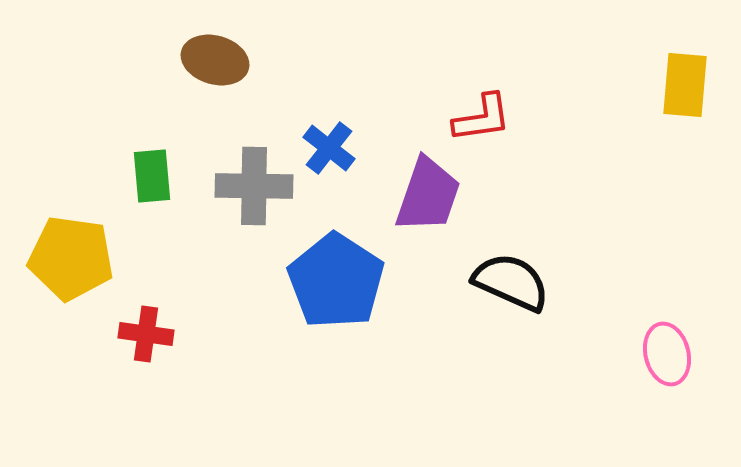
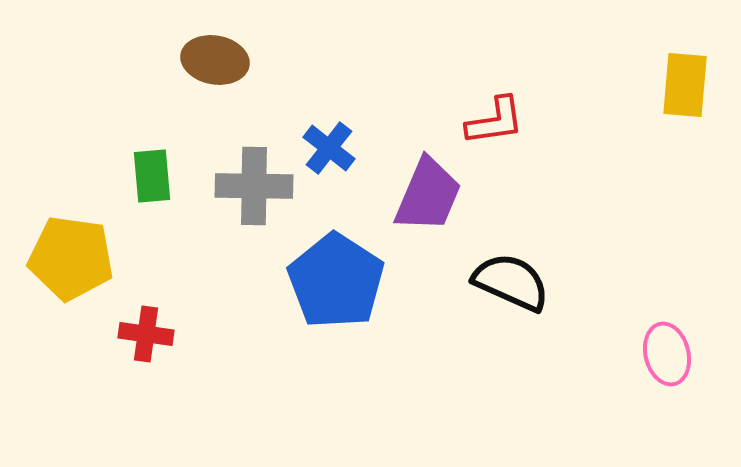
brown ellipse: rotated 6 degrees counterclockwise
red L-shape: moved 13 px right, 3 px down
purple trapezoid: rotated 4 degrees clockwise
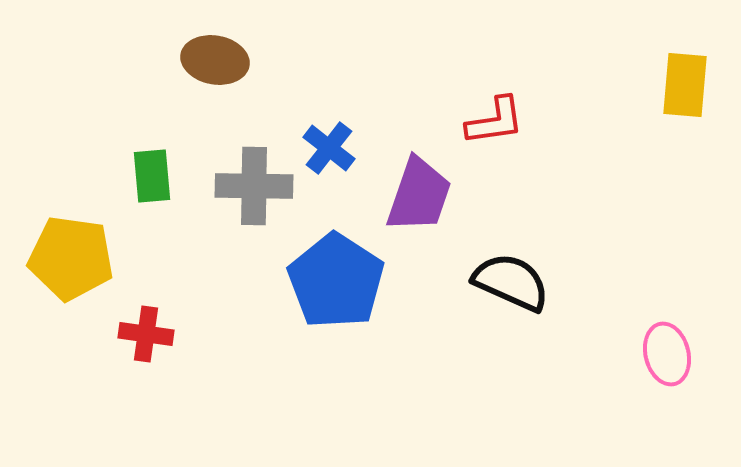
purple trapezoid: moved 9 px left; rotated 4 degrees counterclockwise
